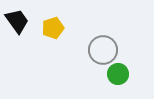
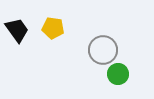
black trapezoid: moved 9 px down
yellow pentagon: rotated 25 degrees clockwise
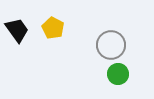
yellow pentagon: rotated 20 degrees clockwise
gray circle: moved 8 px right, 5 px up
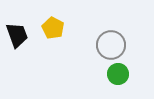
black trapezoid: moved 5 px down; rotated 16 degrees clockwise
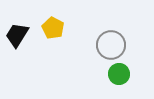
black trapezoid: rotated 128 degrees counterclockwise
green circle: moved 1 px right
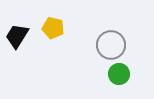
yellow pentagon: rotated 15 degrees counterclockwise
black trapezoid: moved 1 px down
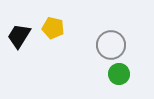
black trapezoid: moved 2 px right
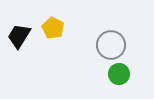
yellow pentagon: rotated 15 degrees clockwise
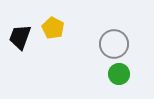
black trapezoid: moved 1 px right, 1 px down; rotated 12 degrees counterclockwise
gray circle: moved 3 px right, 1 px up
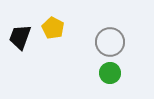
gray circle: moved 4 px left, 2 px up
green circle: moved 9 px left, 1 px up
